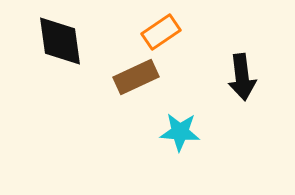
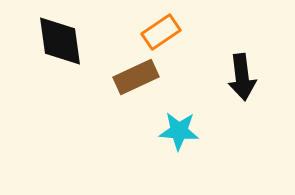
cyan star: moved 1 px left, 1 px up
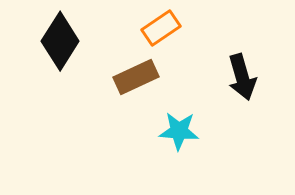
orange rectangle: moved 4 px up
black diamond: rotated 40 degrees clockwise
black arrow: rotated 9 degrees counterclockwise
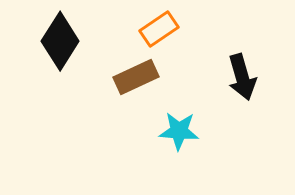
orange rectangle: moved 2 px left, 1 px down
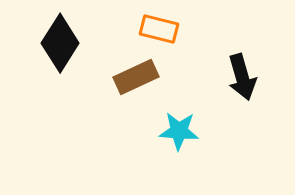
orange rectangle: rotated 48 degrees clockwise
black diamond: moved 2 px down
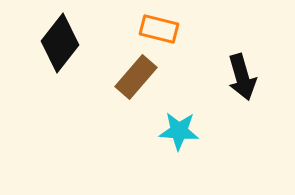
black diamond: rotated 6 degrees clockwise
brown rectangle: rotated 24 degrees counterclockwise
